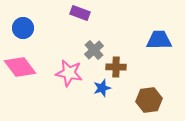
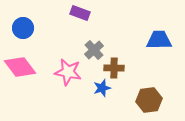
brown cross: moved 2 px left, 1 px down
pink star: moved 1 px left, 1 px up
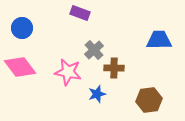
blue circle: moved 1 px left
blue star: moved 5 px left, 6 px down
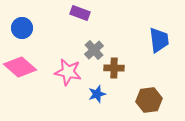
blue trapezoid: rotated 84 degrees clockwise
pink diamond: rotated 12 degrees counterclockwise
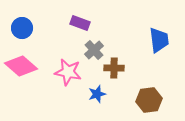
purple rectangle: moved 10 px down
pink diamond: moved 1 px right, 1 px up
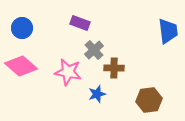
blue trapezoid: moved 9 px right, 9 px up
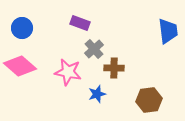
gray cross: moved 1 px up
pink diamond: moved 1 px left
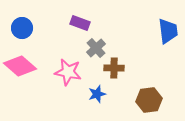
gray cross: moved 2 px right, 1 px up
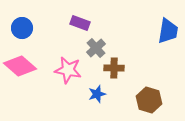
blue trapezoid: rotated 16 degrees clockwise
pink star: moved 2 px up
brown hexagon: rotated 25 degrees clockwise
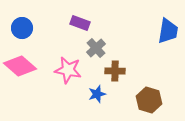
brown cross: moved 1 px right, 3 px down
